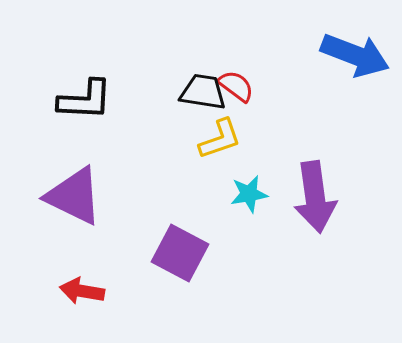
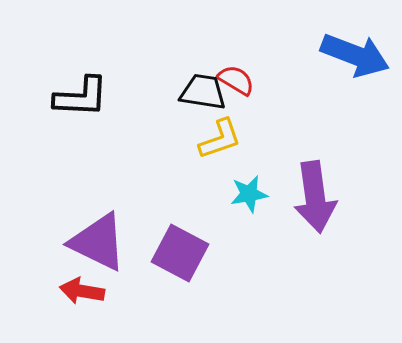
red semicircle: moved 6 px up; rotated 6 degrees counterclockwise
black L-shape: moved 4 px left, 3 px up
purple triangle: moved 24 px right, 46 px down
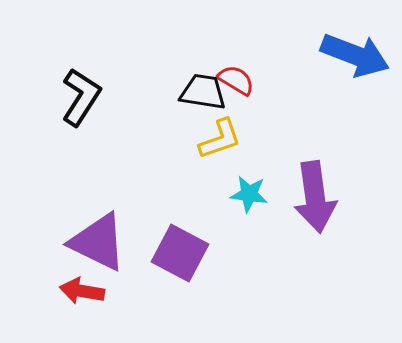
black L-shape: rotated 60 degrees counterclockwise
cyan star: rotated 18 degrees clockwise
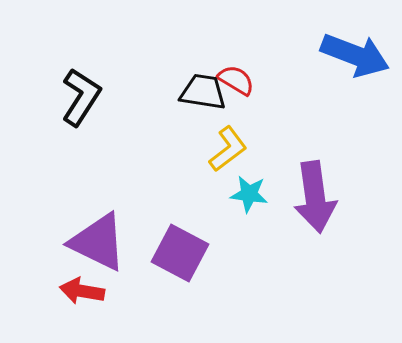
yellow L-shape: moved 8 px right, 10 px down; rotated 18 degrees counterclockwise
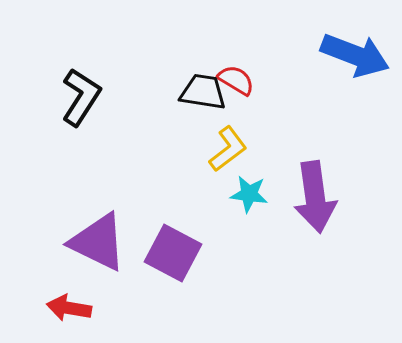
purple square: moved 7 px left
red arrow: moved 13 px left, 17 px down
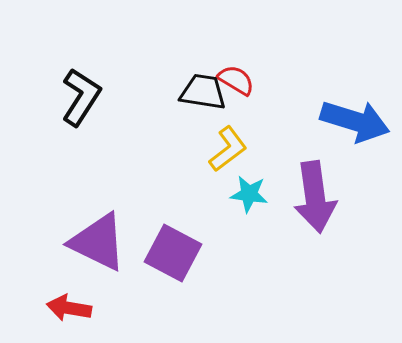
blue arrow: moved 66 px down; rotated 4 degrees counterclockwise
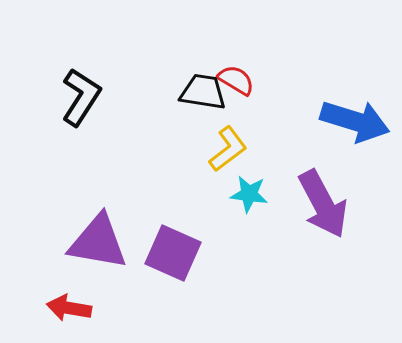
purple arrow: moved 8 px right, 7 px down; rotated 20 degrees counterclockwise
purple triangle: rotated 16 degrees counterclockwise
purple square: rotated 4 degrees counterclockwise
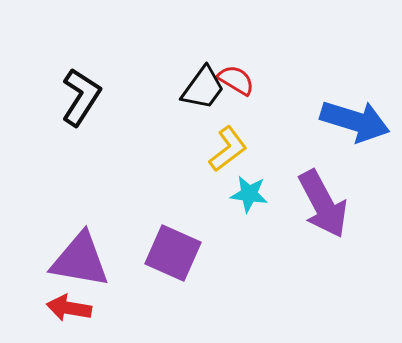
black trapezoid: moved 4 px up; rotated 117 degrees clockwise
purple triangle: moved 18 px left, 18 px down
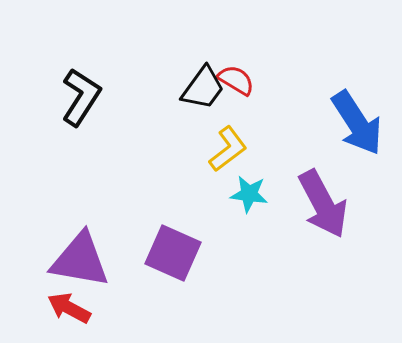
blue arrow: moved 2 px right, 2 px down; rotated 40 degrees clockwise
red arrow: rotated 18 degrees clockwise
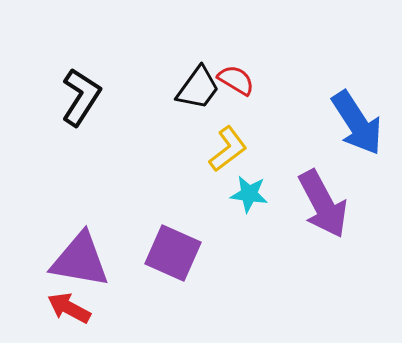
black trapezoid: moved 5 px left
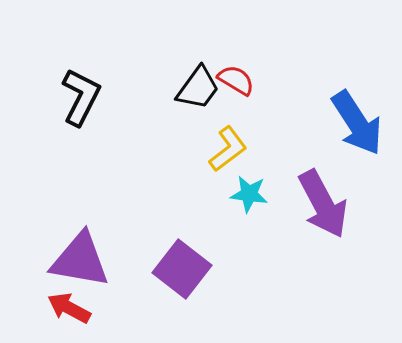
black L-shape: rotated 6 degrees counterclockwise
purple square: moved 9 px right, 16 px down; rotated 14 degrees clockwise
